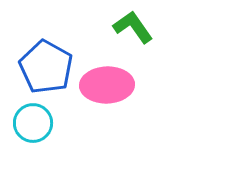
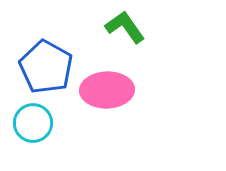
green L-shape: moved 8 px left
pink ellipse: moved 5 px down
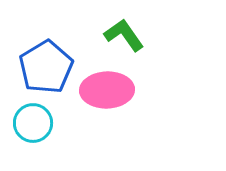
green L-shape: moved 1 px left, 8 px down
blue pentagon: rotated 12 degrees clockwise
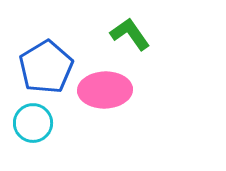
green L-shape: moved 6 px right, 1 px up
pink ellipse: moved 2 px left
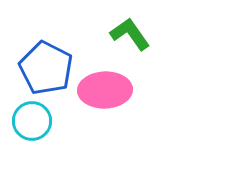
blue pentagon: moved 1 px down; rotated 14 degrees counterclockwise
cyan circle: moved 1 px left, 2 px up
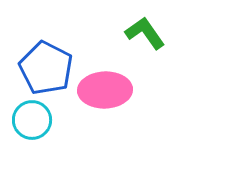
green L-shape: moved 15 px right, 1 px up
cyan circle: moved 1 px up
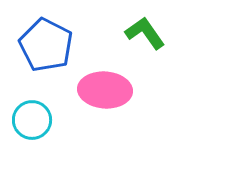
blue pentagon: moved 23 px up
pink ellipse: rotated 6 degrees clockwise
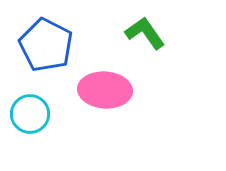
cyan circle: moved 2 px left, 6 px up
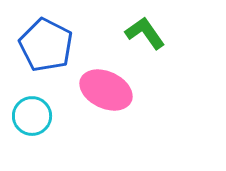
pink ellipse: moved 1 px right; rotated 21 degrees clockwise
cyan circle: moved 2 px right, 2 px down
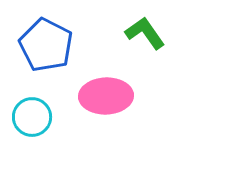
pink ellipse: moved 6 px down; rotated 27 degrees counterclockwise
cyan circle: moved 1 px down
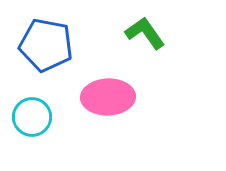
blue pentagon: rotated 16 degrees counterclockwise
pink ellipse: moved 2 px right, 1 px down
